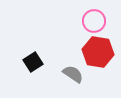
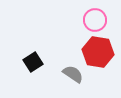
pink circle: moved 1 px right, 1 px up
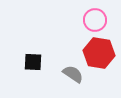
red hexagon: moved 1 px right, 1 px down
black square: rotated 36 degrees clockwise
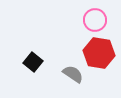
black square: rotated 36 degrees clockwise
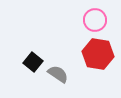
red hexagon: moved 1 px left, 1 px down
gray semicircle: moved 15 px left
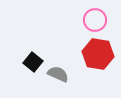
gray semicircle: rotated 10 degrees counterclockwise
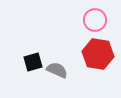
black square: rotated 36 degrees clockwise
gray semicircle: moved 1 px left, 4 px up
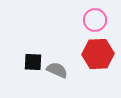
red hexagon: rotated 12 degrees counterclockwise
black square: rotated 18 degrees clockwise
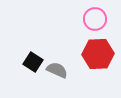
pink circle: moved 1 px up
black square: rotated 30 degrees clockwise
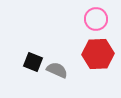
pink circle: moved 1 px right
black square: rotated 12 degrees counterclockwise
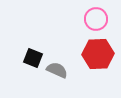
black square: moved 4 px up
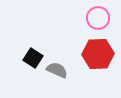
pink circle: moved 2 px right, 1 px up
black square: rotated 12 degrees clockwise
